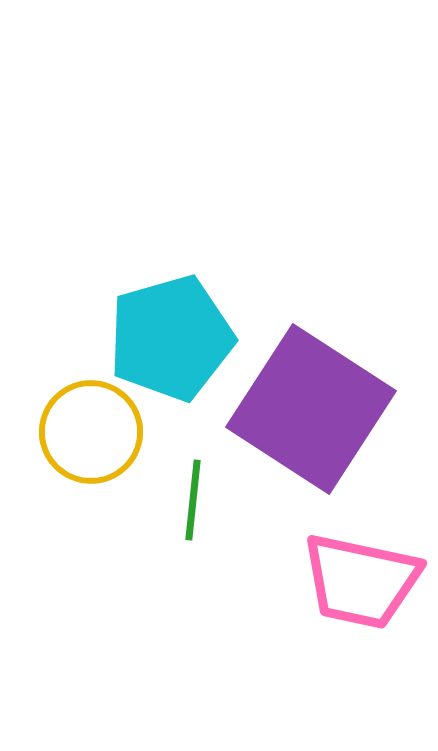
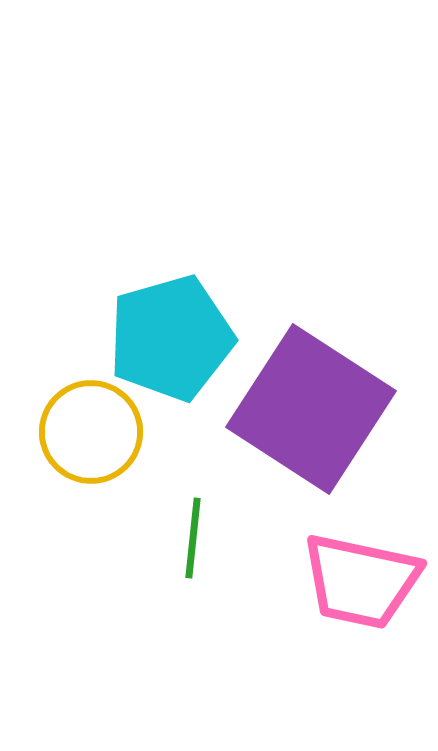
green line: moved 38 px down
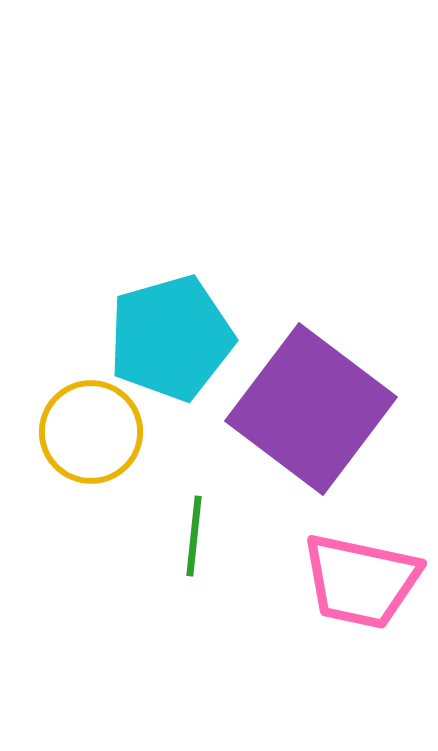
purple square: rotated 4 degrees clockwise
green line: moved 1 px right, 2 px up
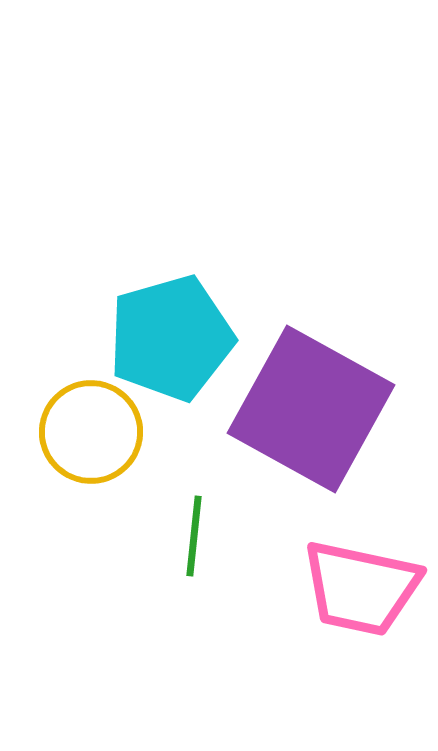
purple square: rotated 8 degrees counterclockwise
pink trapezoid: moved 7 px down
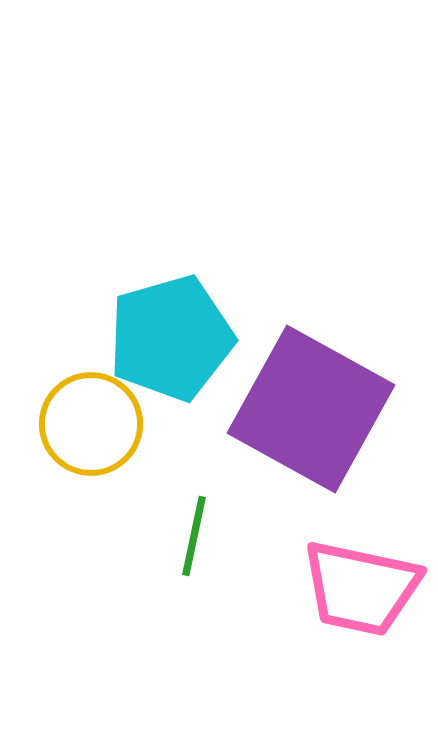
yellow circle: moved 8 px up
green line: rotated 6 degrees clockwise
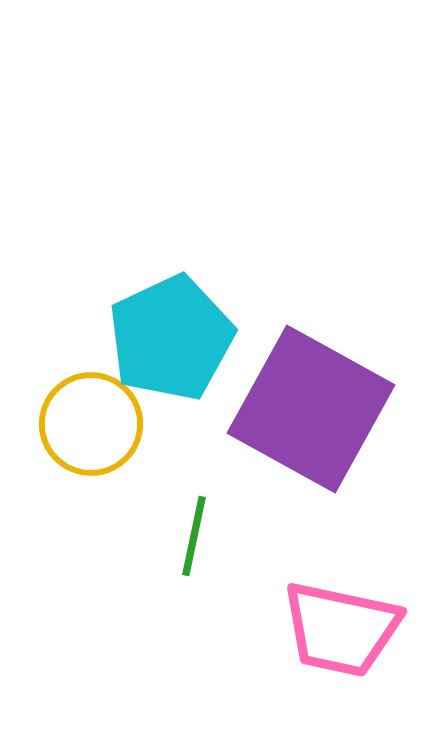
cyan pentagon: rotated 9 degrees counterclockwise
pink trapezoid: moved 20 px left, 41 px down
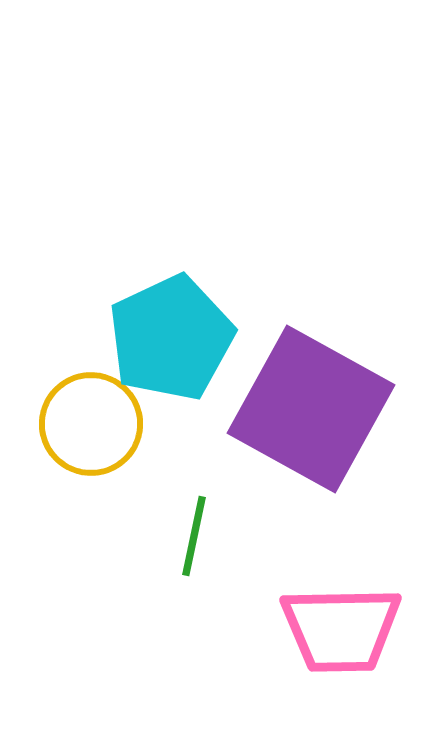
pink trapezoid: rotated 13 degrees counterclockwise
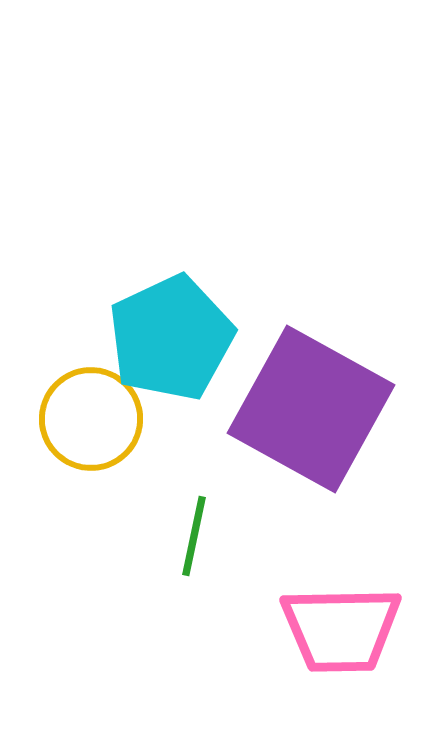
yellow circle: moved 5 px up
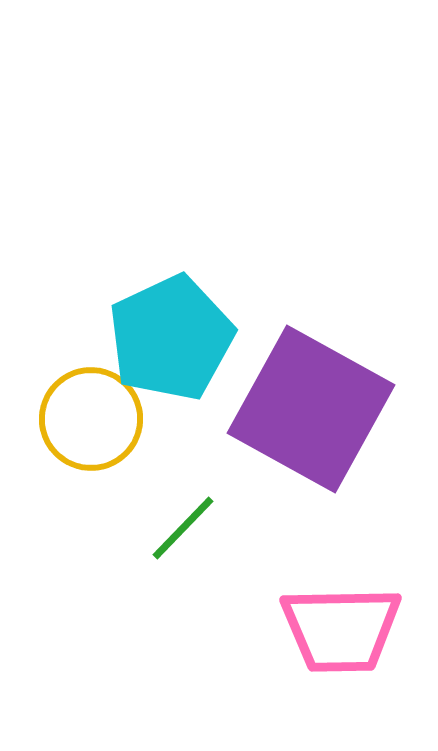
green line: moved 11 px left, 8 px up; rotated 32 degrees clockwise
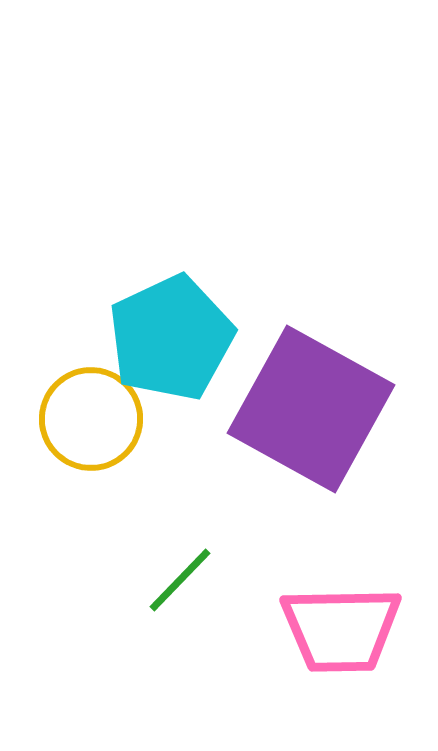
green line: moved 3 px left, 52 px down
